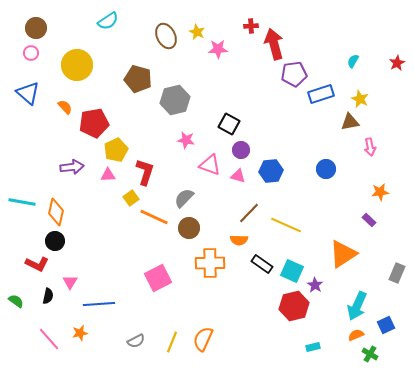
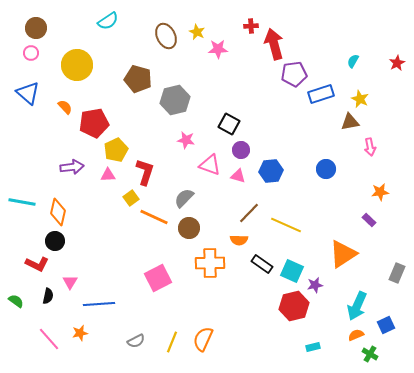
orange diamond at (56, 212): moved 2 px right
purple star at (315, 285): rotated 28 degrees clockwise
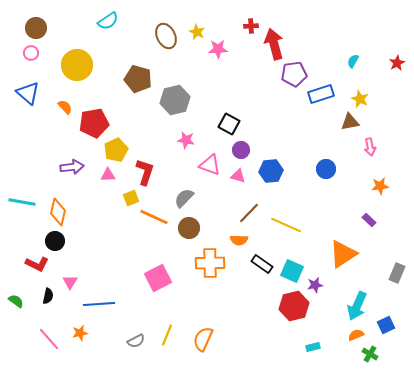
orange star at (380, 192): moved 6 px up
yellow square at (131, 198): rotated 14 degrees clockwise
yellow line at (172, 342): moved 5 px left, 7 px up
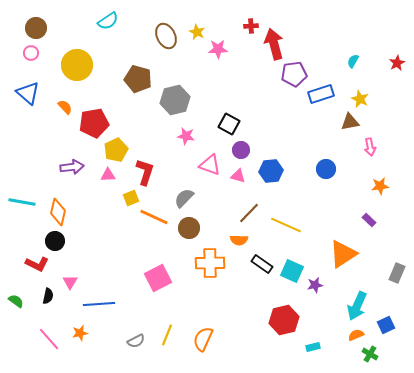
pink star at (186, 140): moved 4 px up
red hexagon at (294, 306): moved 10 px left, 14 px down
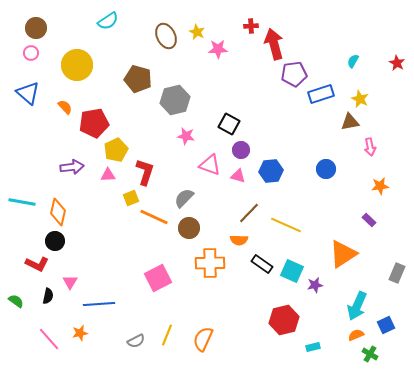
red star at (397, 63): rotated 14 degrees counterclockwise
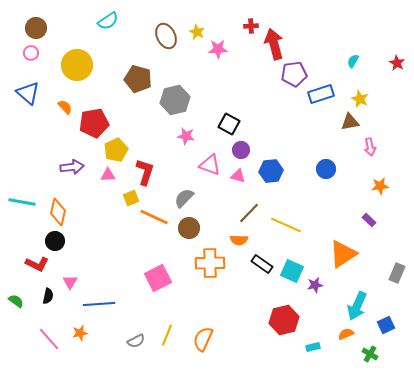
orange semicircle at (356, 335): moved 10 px left, 1 px up
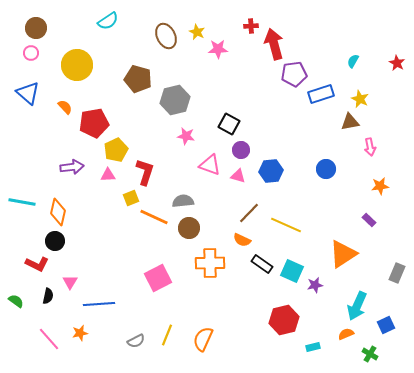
gray semicircle at (184, 198): moved 1 px left, 3 px down; rotated 40 degrees clockwise
orange semicircle at (239, 240): moved 3 px right; rotated 24 degrees clockwise
